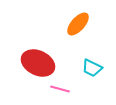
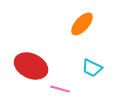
orange ellipse: moved 4 px right
red ellipse: moved 7 px left, 3 px down
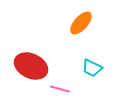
orange ellipse: moved 1 px left, 1 px up
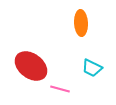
orange ellipse: rotated 45 degrees counterclockwise
red ellipse: rotated 12 degrees clockwise
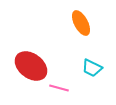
orange ellipse: rotated 25 degrees counterclockwise
pink line: moved 1 px left, 1 px up
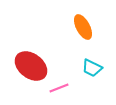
orange ellipse: moved 2 px right, 4 px down
pink line: rotated 36 degrees counterclockwise
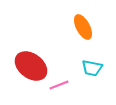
cyan trapezoid: rotated 15 degrees counterclockwise
pink line: moved 3 px up
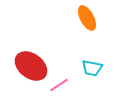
orange ellipse: moved 4 px right, 9 px up
pink line: rotated 12 degrees counterclockwise
